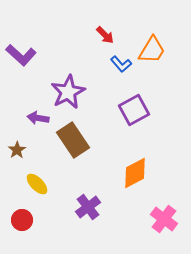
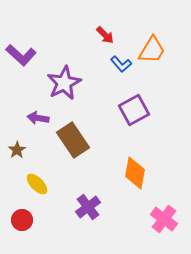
purple star: moved 4 px left, 9 px up
orange diamond: rotated 52 degrees counterclockwise
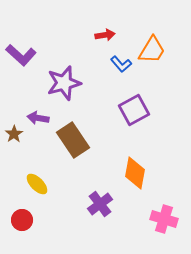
red arrow: rotated 54 degrees counterclockwise
purple star: rotated 12 degrees clockwise
brown star: moved 3 px left, 16 px up
purple cross: moved 12 px right, 3 px up
pink cross: rotated 20 degrees counterclockwise
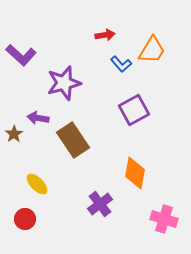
red circle: moved 3 px right, 1 px up
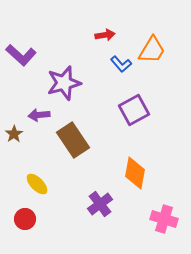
purple arrow: moved 1 px right, 3 px up; rotated 15 degrees counterclockwise
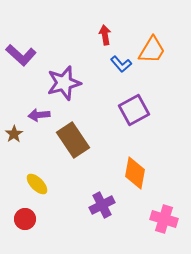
red arrow: rotated 90 degrees counterclockwise
purple cross: moved 2 px right, 1 px down; rotated 10 degrees clockwise
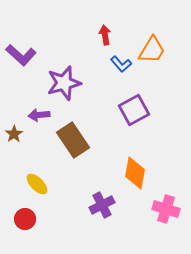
pink cross: moved 2 px right, 10 px up
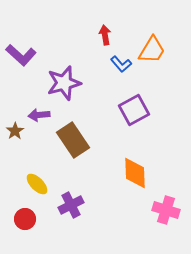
brown star: moved 1 px right, 3 px up
orange diamond: rotated 12 degrees counterclockwise
purple cross: moved 31 px left
pink cross: moved 1 px down
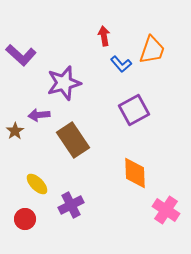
red arrow: moved 1 px left, 1 px down
orange trapezoid: rotated 12 degrees counterclockwise
pink cross: rotated 16 degrees clockwise
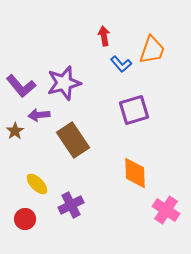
purple L-shape: moved 31 px down; rotated 8 degrees clockwise
purple square: rotated 12 degrees clockwise
